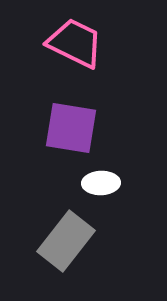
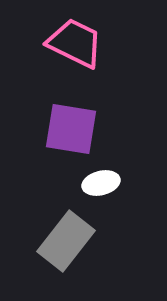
purple square: moved 1 px down
white ellipse: rotated 12 degrees counterclockwise
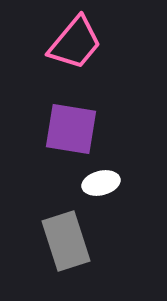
pink trapezoid: rotated 104 degrees clockwise
gray rectangle: rotated 56 degrees counterclockwise
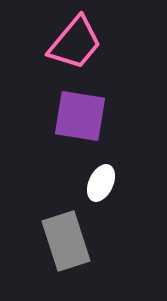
purple square: moved 9 px right, 13 px up
white ellipse: rotated 51 degrees counterclockwise
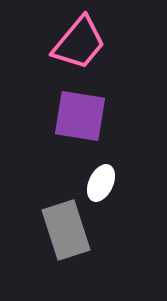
pink trapezoid: moved 4 px right
gray rectangle: moved 11 px up
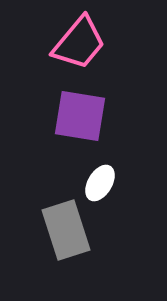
white ellipse: moved 1 px left; rotated 6 degrees clockwise
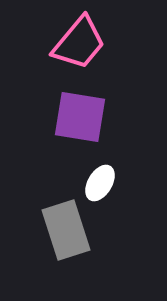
purple square: moved 1 px down
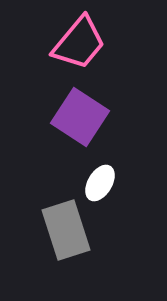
purple square: rotated 24 degrees clockwise
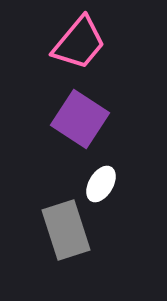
purple square: moved 2 px down
white ellipse: moved 1 px right, 1 px down
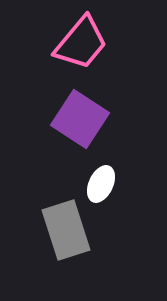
pink trapezoid: moved 2 px right
white ellipse: rotated 6 degrees counterclockwise
